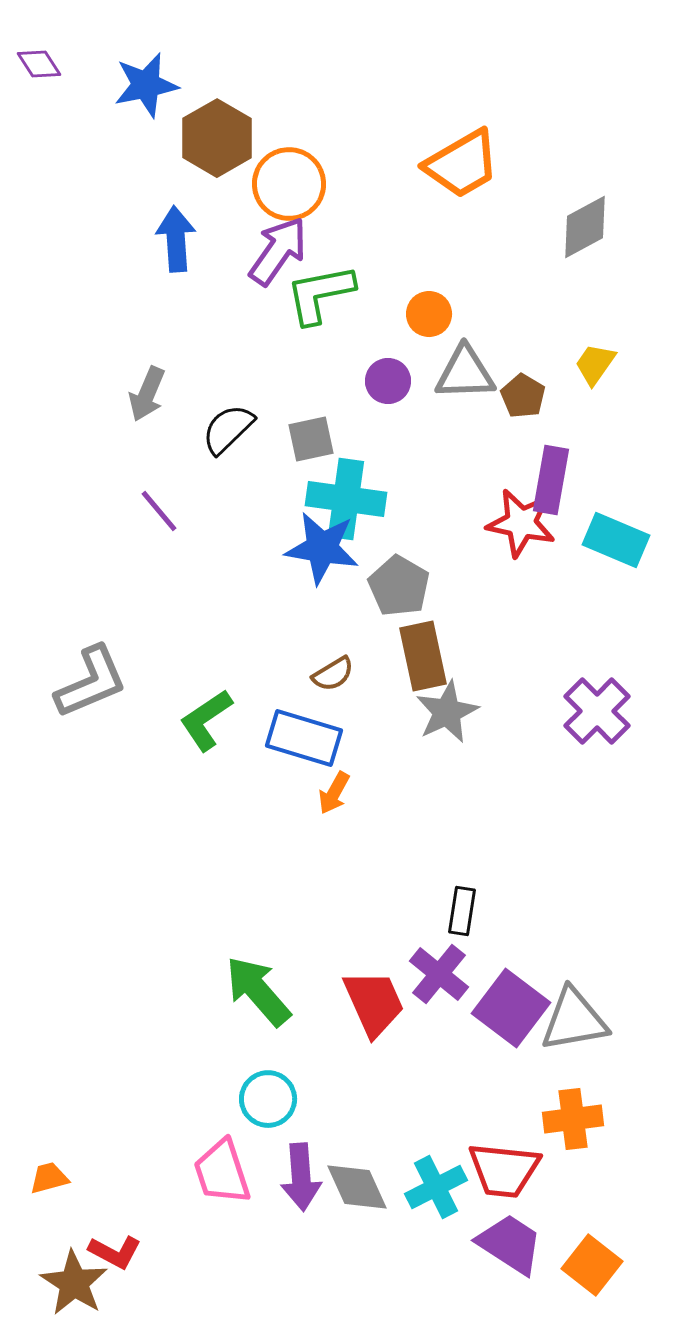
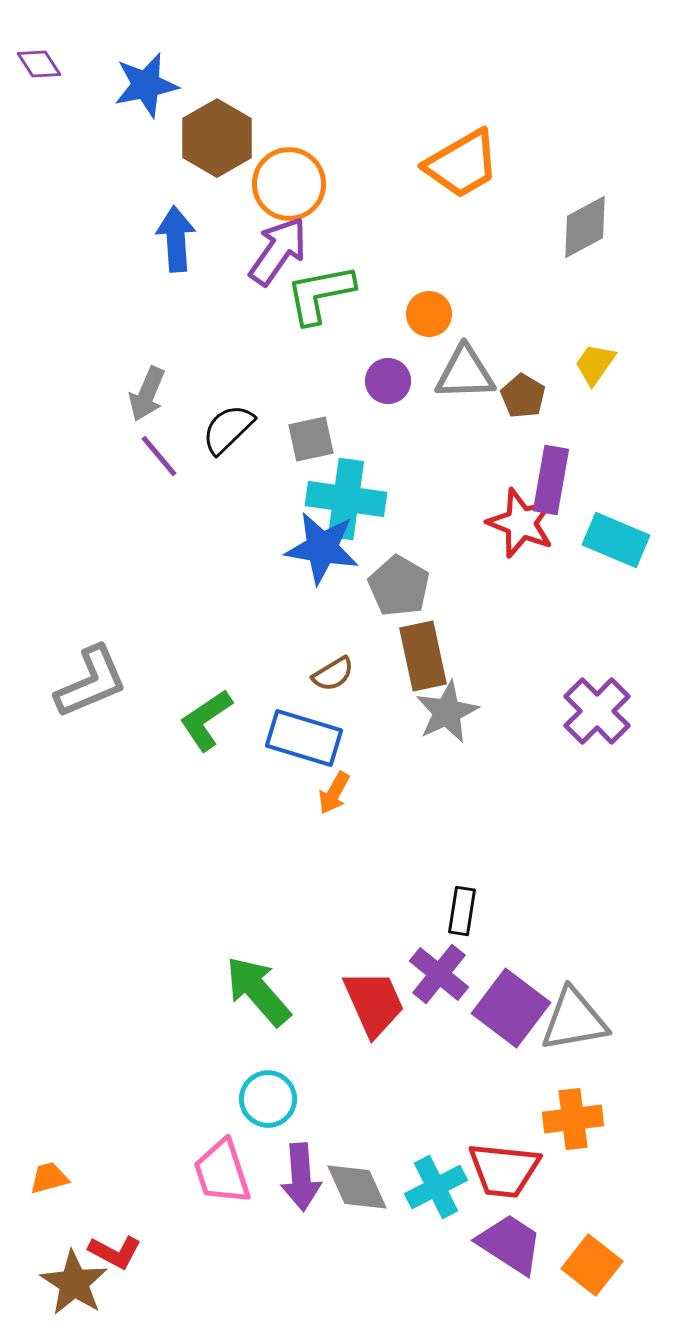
purple line at (159, 511): moved 55 px up
red star at (521, 523): rotated 10 degrees clockwise
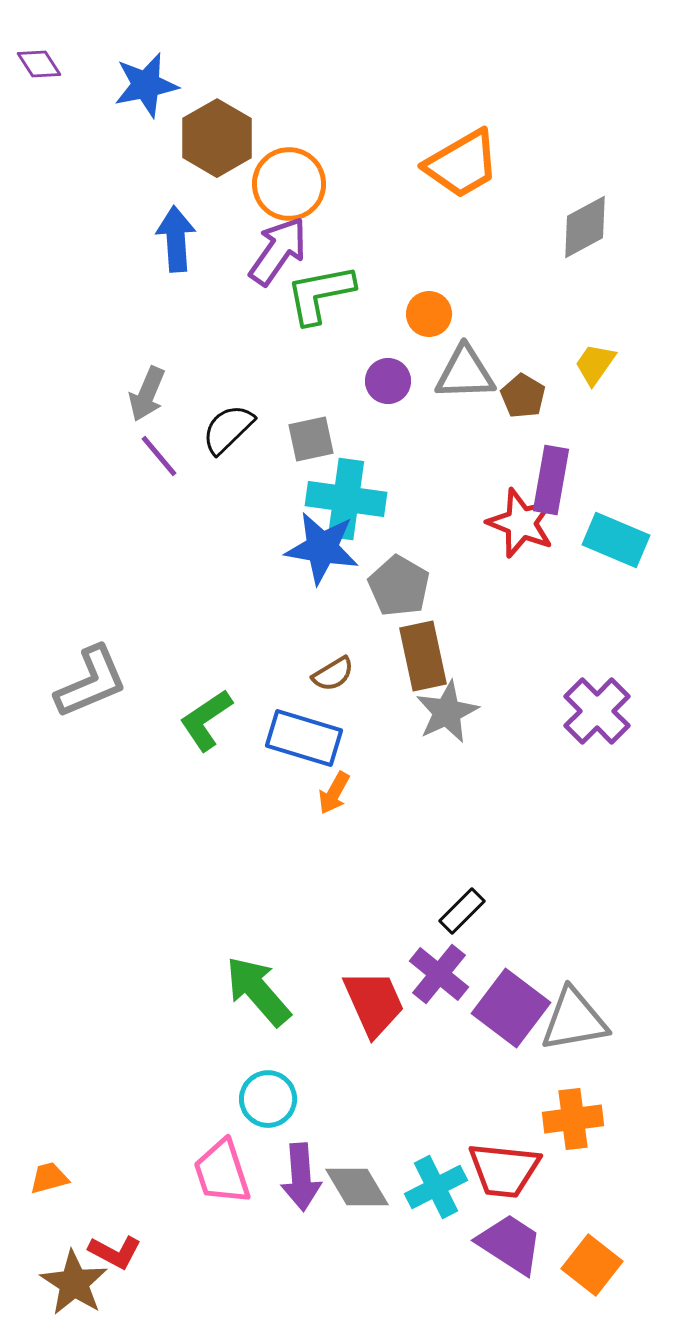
black rectangle at (462, 911): rotated 36 degrees clockwise
gray diamond at (357, 1187): rotated 6 degrees counterclockwise
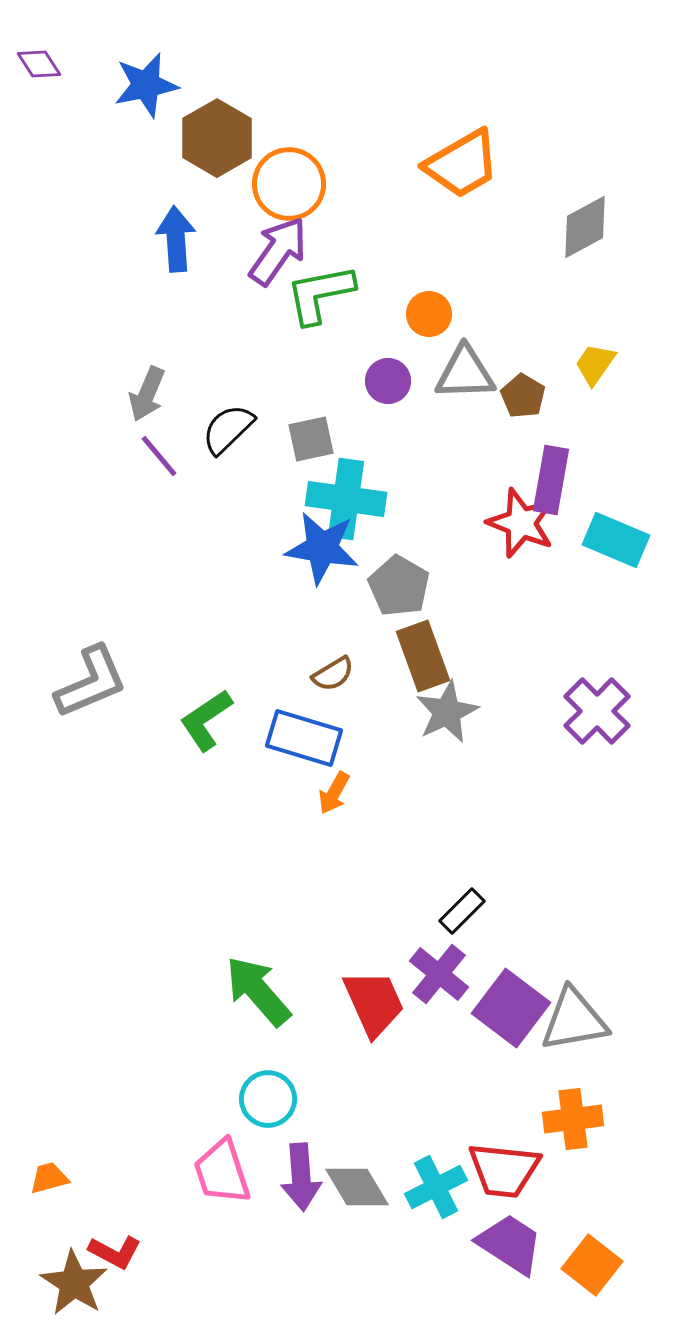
brown rectangle at (423, 656): rotated 8 degrees counterclockwise
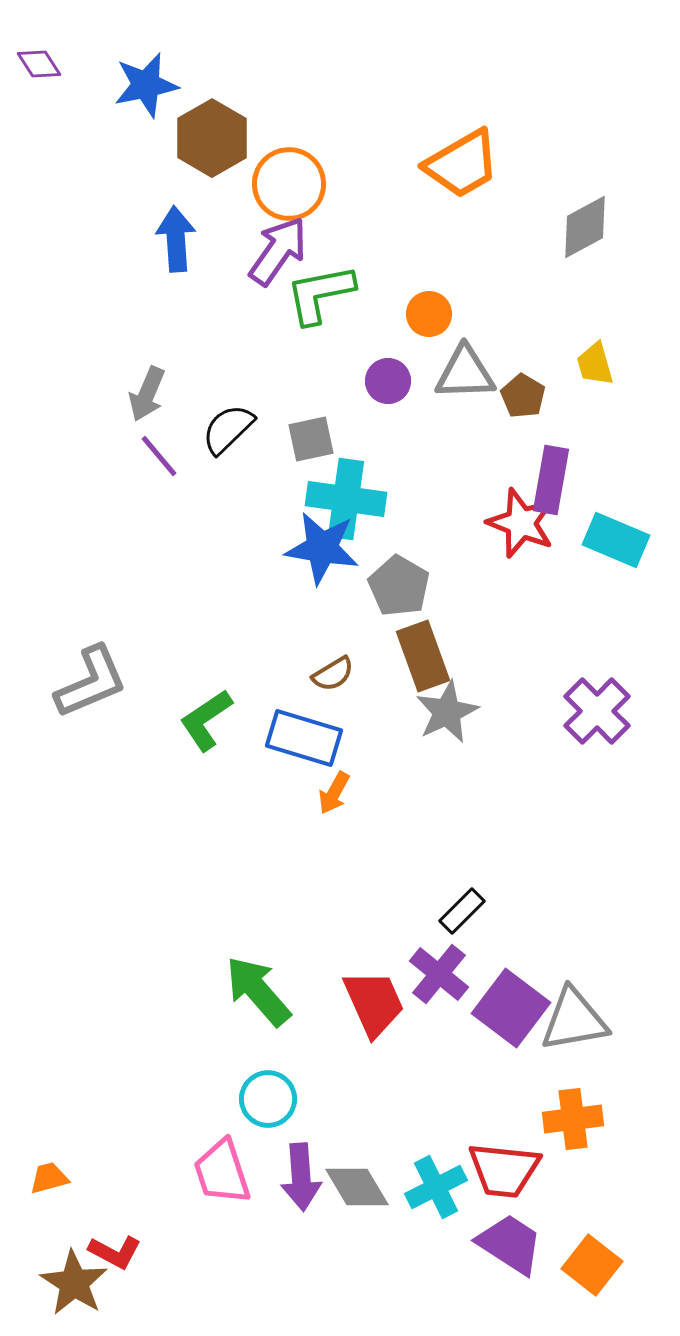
brown hexagon at (217, 138): moved 5 px left
yellow trapezoid at (595, 364): rotated 51 degrees counterclockwise
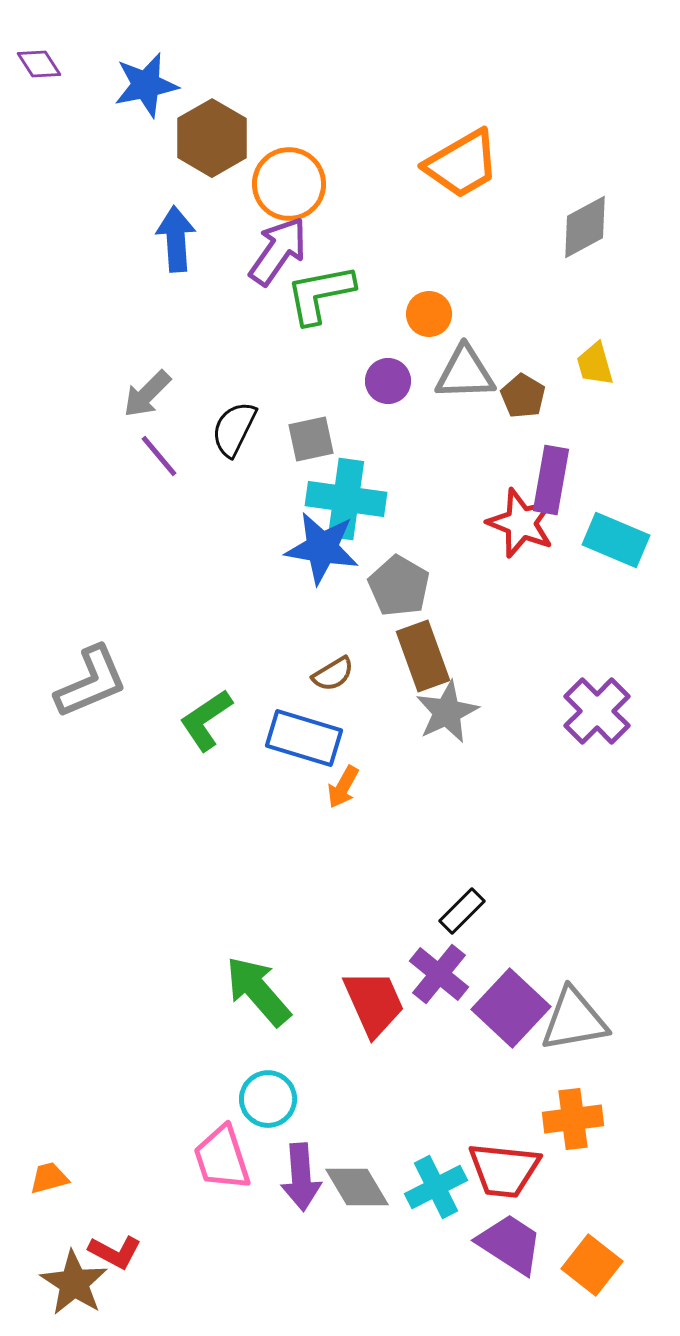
gray arrow at (147, 394): rotated 22 degrees clockwise
black semicircle at (228, 429): moved 6 px right; rotated 20 degrees counterclockwise
orange arrow at (334, 793): moved 9 px right, 6 px up
purple square at (511, 1008): rotated 6 degrees clockwise
pink trapezoid at (222, 1172): moved 14 px up
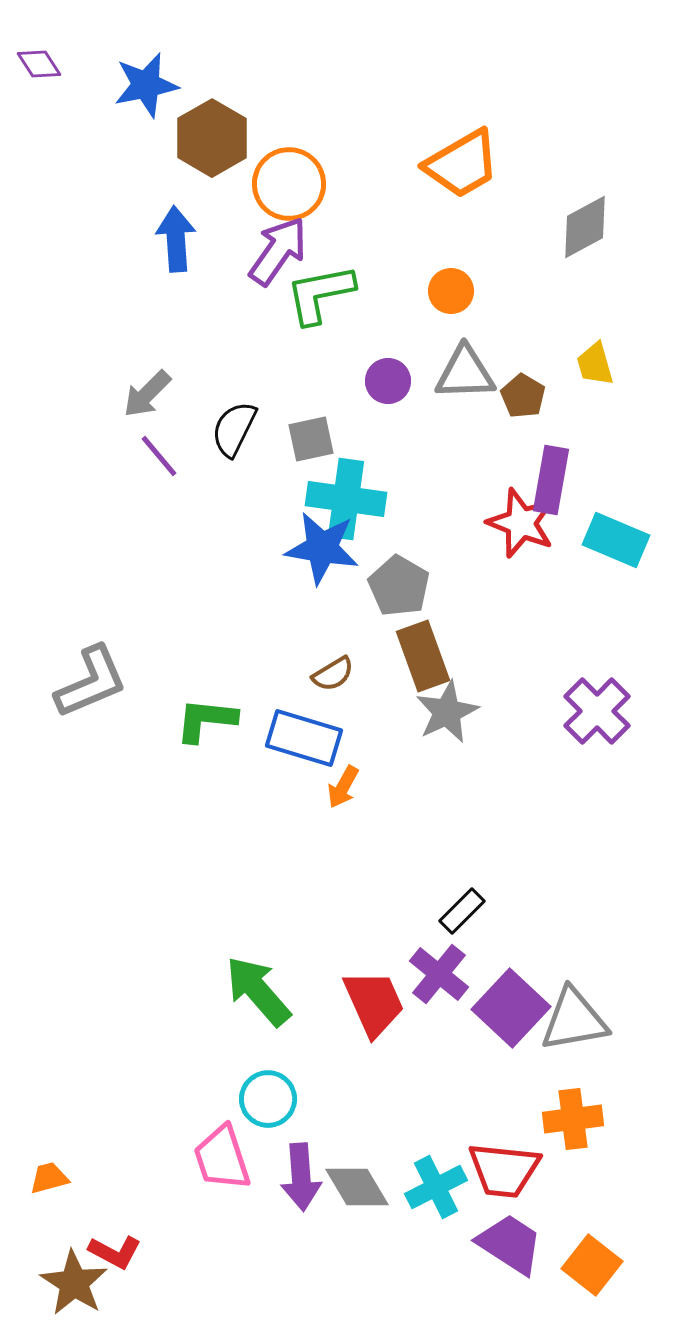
orange circle at (429, 314): moved 22 px right, 23 px up
green L-shape at (206, 720): rotated 40 degrees clockwise
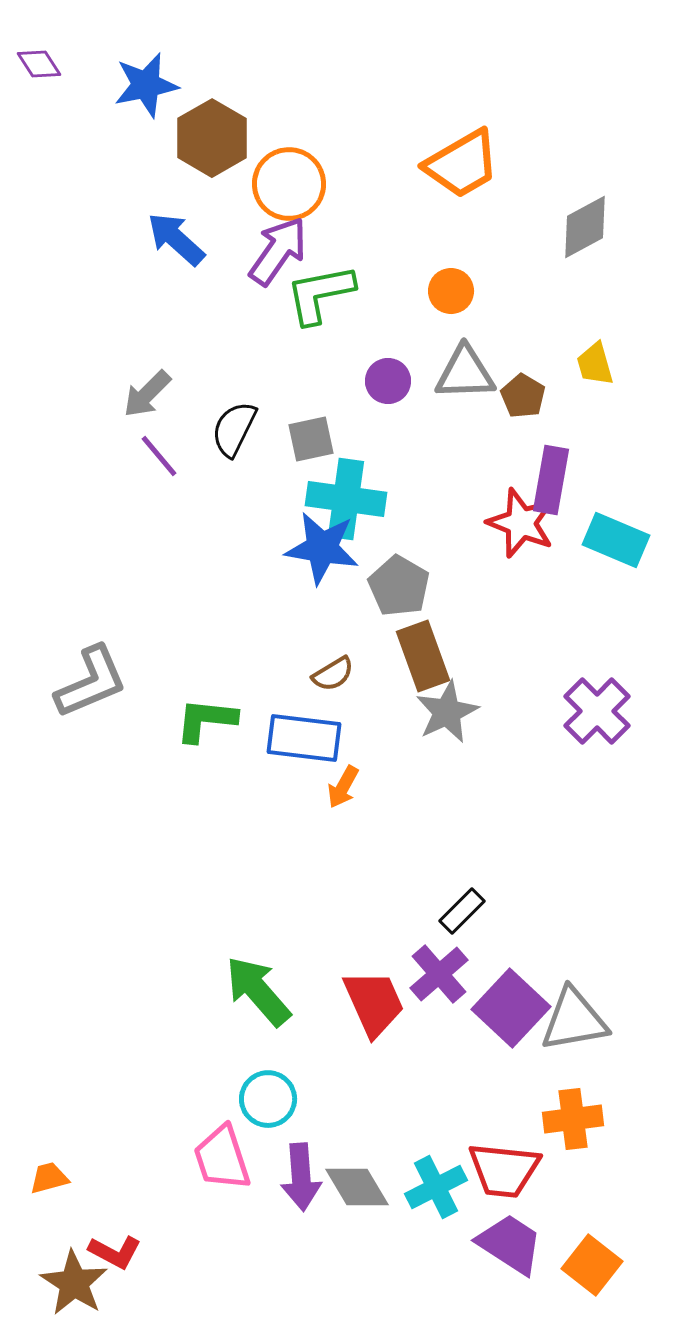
blue arrow at (176, 239): rotated 44 degrees counterclockwise
blue rectangle at (304, 738): rotated 10 degrees counterclockwise
purple cross at (439, 974): rotated 10 degrees clockwise
